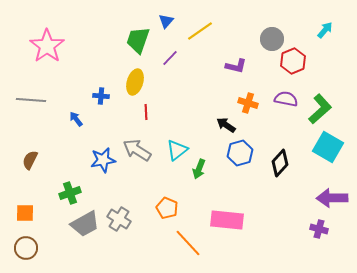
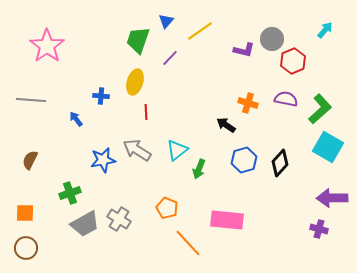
purple L-shape: moved 8 px right, 16 px up
blue hexagon: moved 4 px right, 7 px down
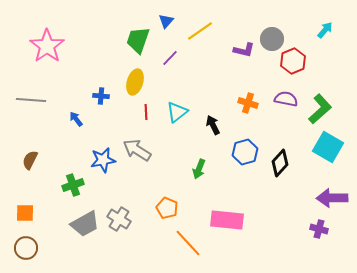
black arrow: moved 13 px left; rotated 30 degrees clockwise
cyan triangle: moved 38 px up
blue hexagon: moved 1 px right, 8 px up
green cross: moved 3 px right, 8 px up
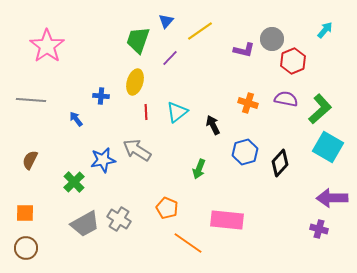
green cross: moved 1 px right, 3 px up; rotated 25 degrees counterclockwise
orange line: rotated 12 degrees counterclockwise
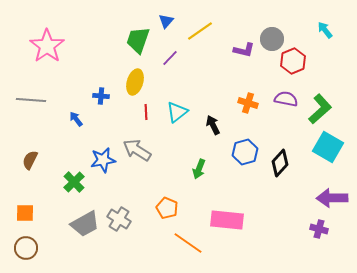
cyan arrow: rotated 78 degrees counterclockwise
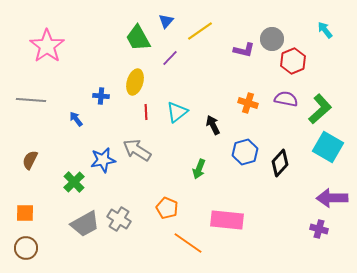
green trapezoid: moved 2 px up; rotated 48 degrees counterclockwise
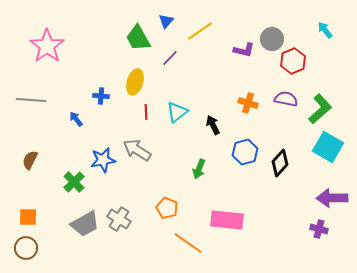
orange square: moved 3 px right, 4 px down
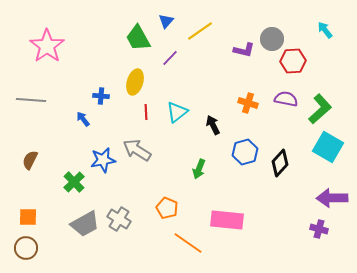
red hexagon: rotated 20 degrees clockwise
blue arrow: moved 7 px right
